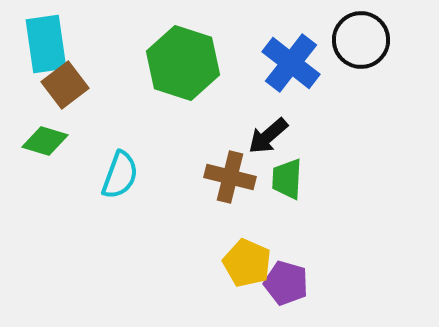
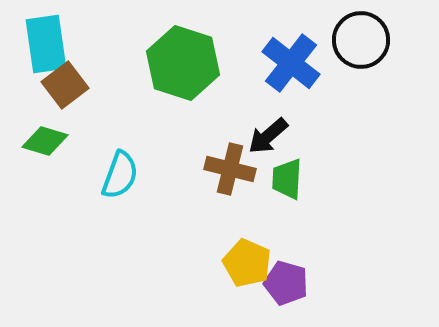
brown cross: moved 8 px up
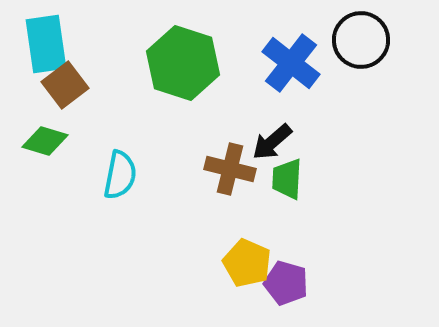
black arrow: moved 4 px right, 6 px down
cyan semicircle: rotated 9 degrees counterclockwise
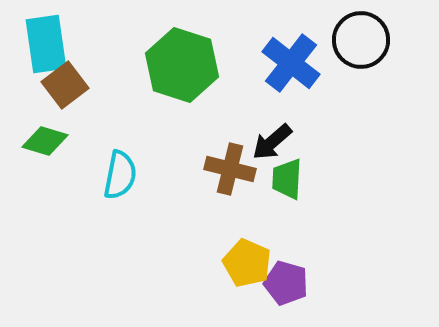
green hexagon: moved 1 px left, 2 px down
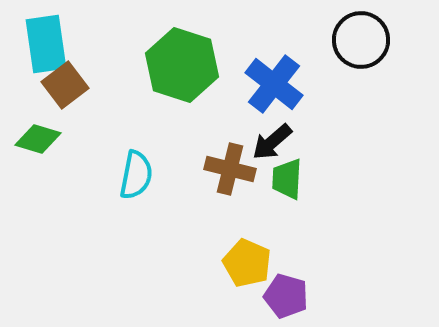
blue cross: moved 17 px left, 21 px down
green diamond: moved 7 px left, 2 px up
cyan semicircle: moved 16 px right
purple pentagon: moved 13 px down
